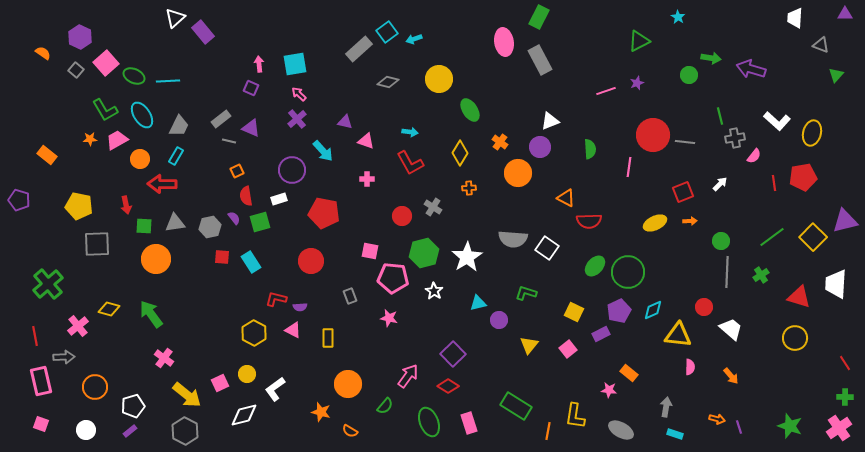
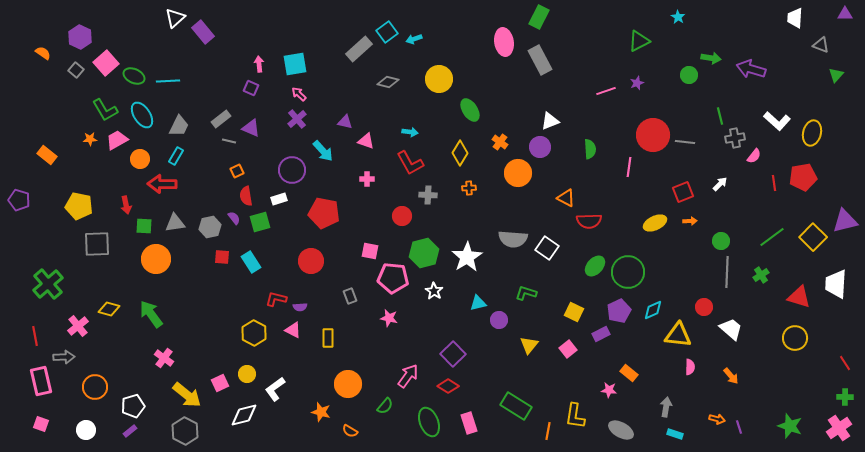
gray cross at (433, 207): moved 5 px left, 12 px up; rotated 30 degrees counterclockwise
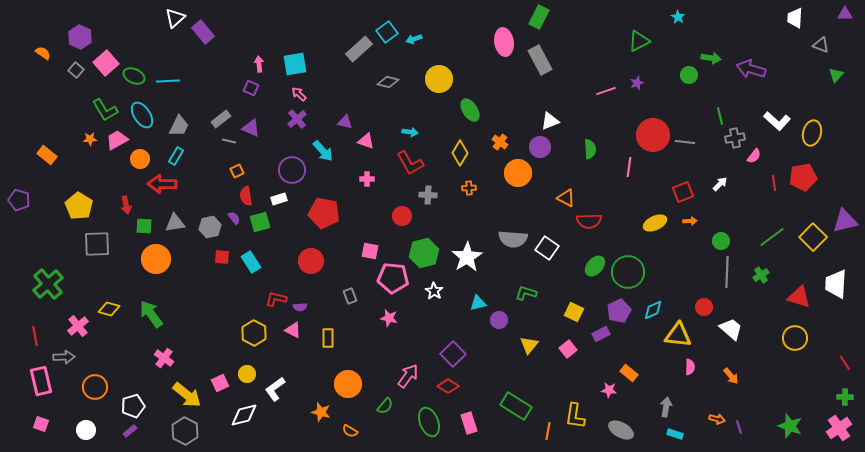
yellow pentagon at (79, 206): rotated 20 degrees clockwise
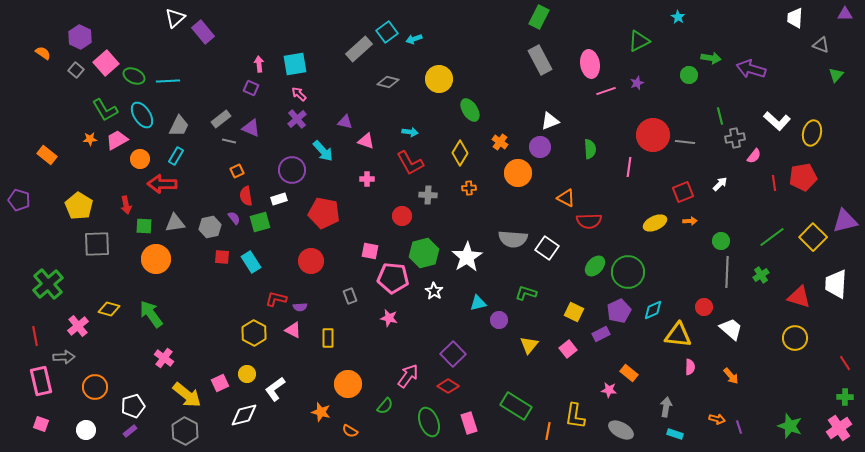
pink ellipse at (504, 42): moved 86 px right, 22 px down
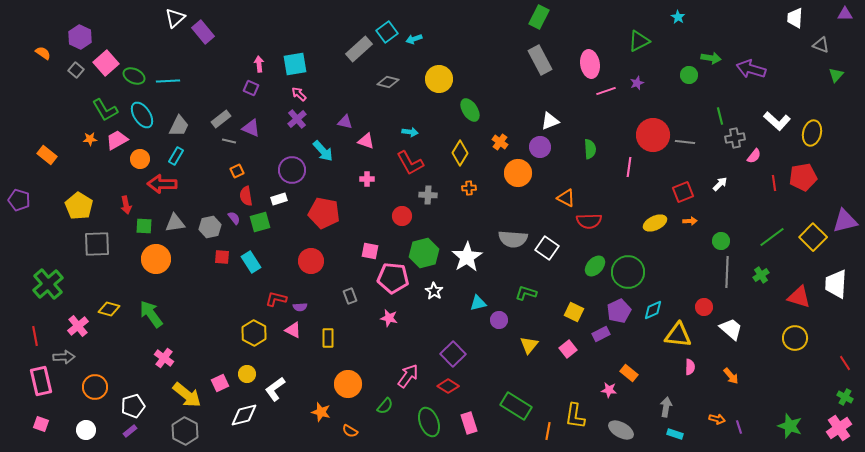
green cross at (845, 397): rotated 28 degrees clockwise
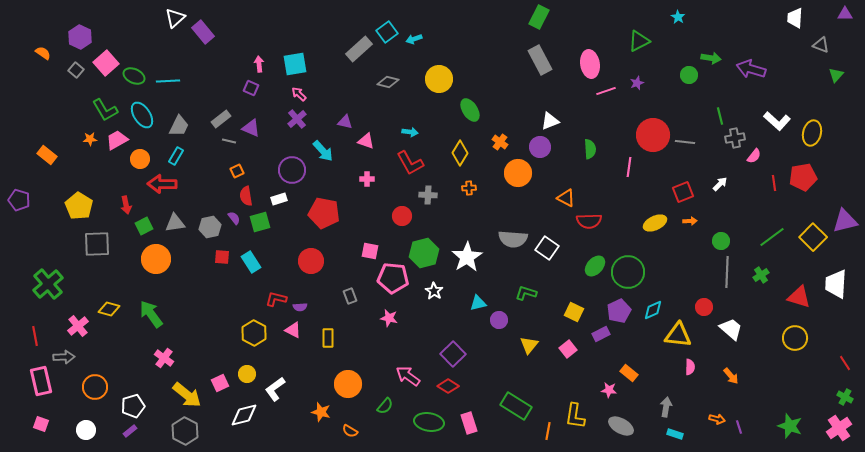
green square at (144, 226): rotated 30 degrees counterclockwise
pink arrow at (408, 376): rotated 90 degrees counterclockwise
green ellipse at (429, 422): rotated 60 degrees counterclockwise
gray ellipse at (621, 430): moved 4 px up
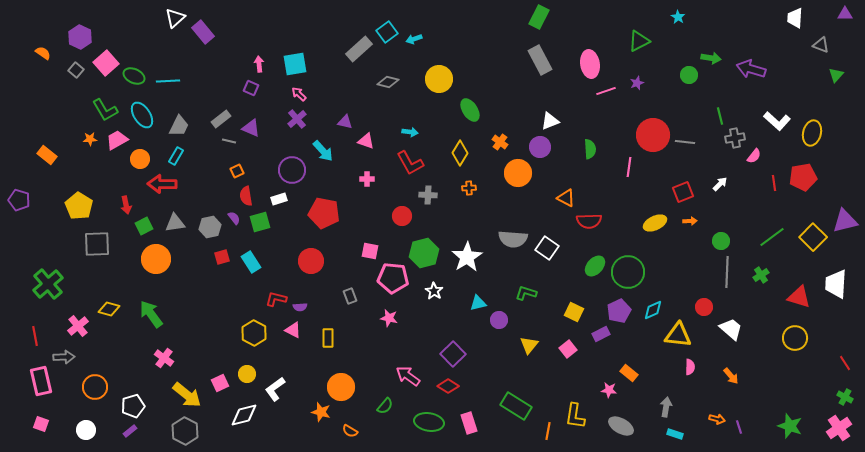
red square at (222, 257): rotated 21 degrees counterclockwise
orange circle at (348, 384): moved 7 px left, 3 px down
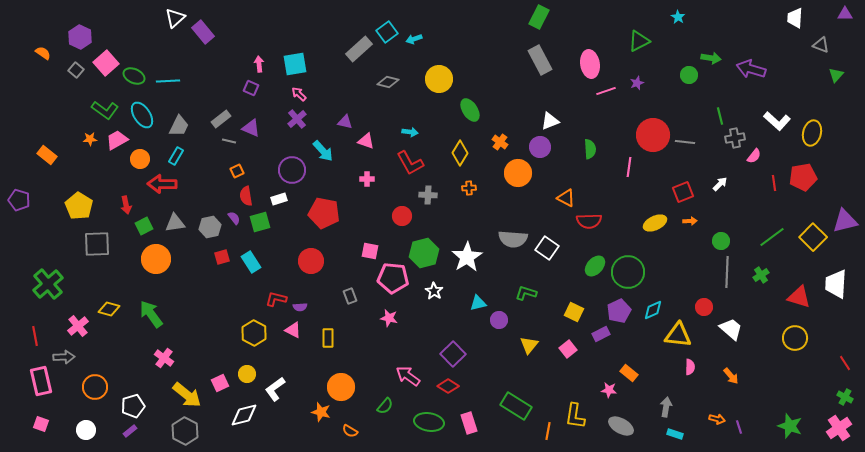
green L-shape at (105, 110): rotated 24 degrees counterclockwise
